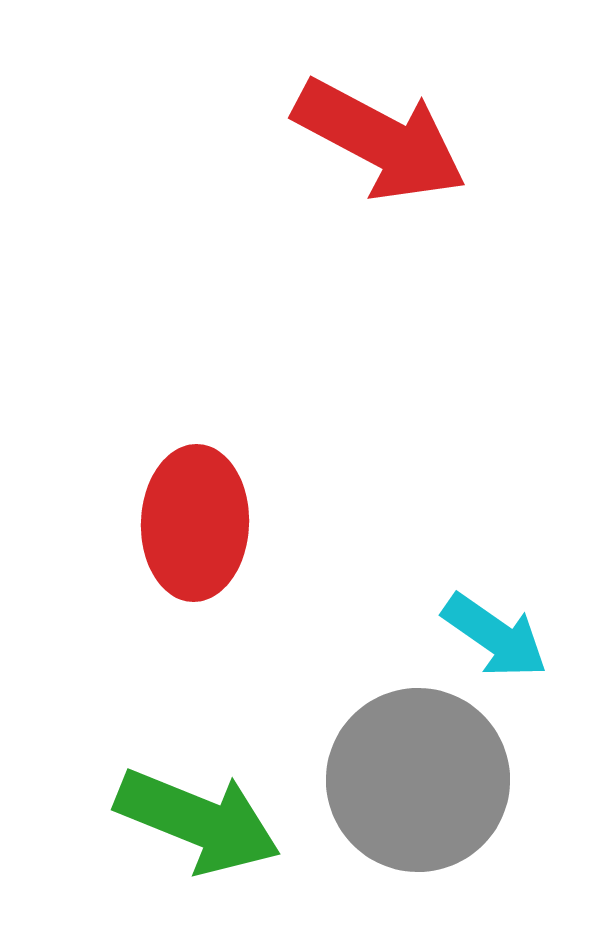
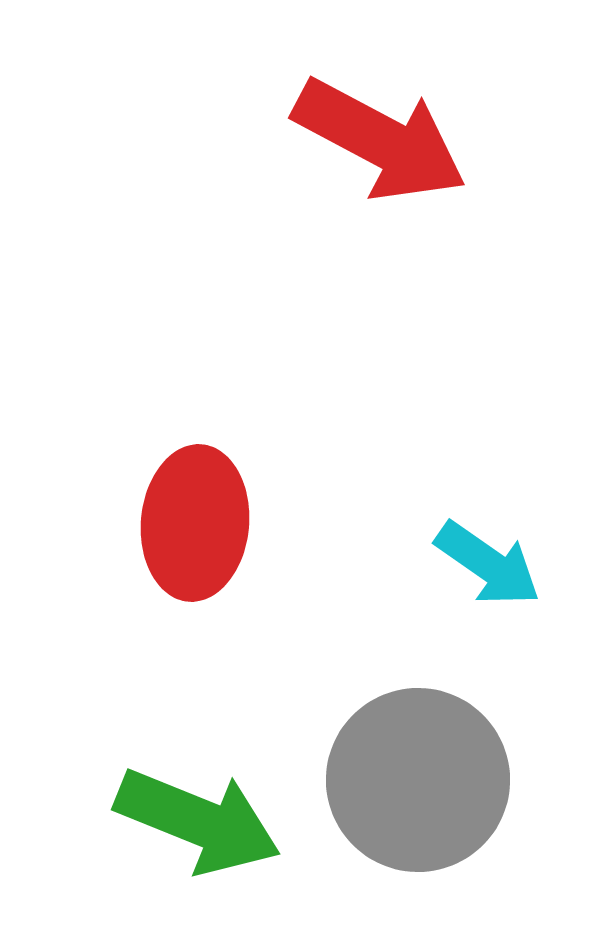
red ellipse: rotated 3 degrees clockwise
cyan arrow: moved 7 px left, 72 px up
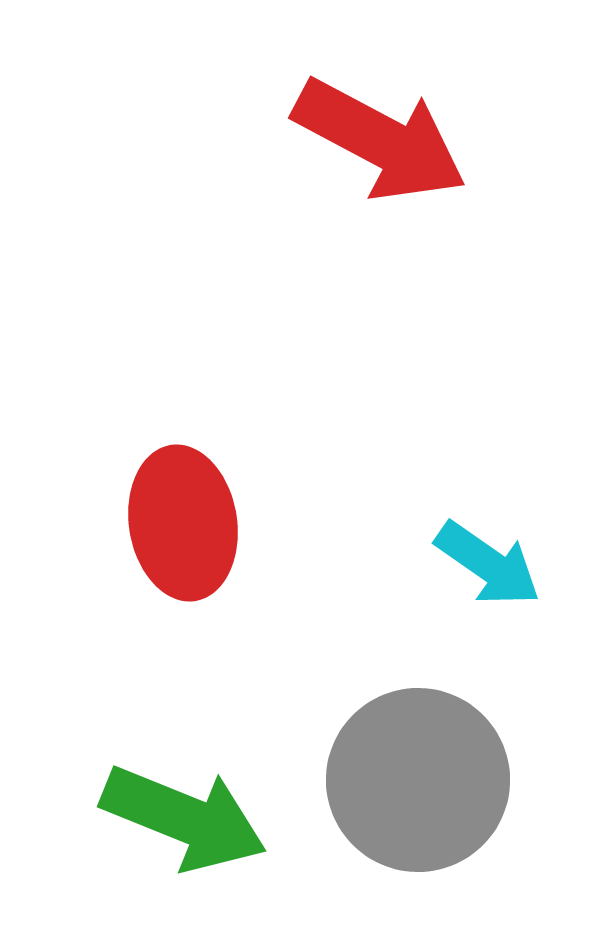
red ellipse: moved 12 px left; rotated 14 degrees counterclockwise
green arrow: moved 14 px left, 3 px up
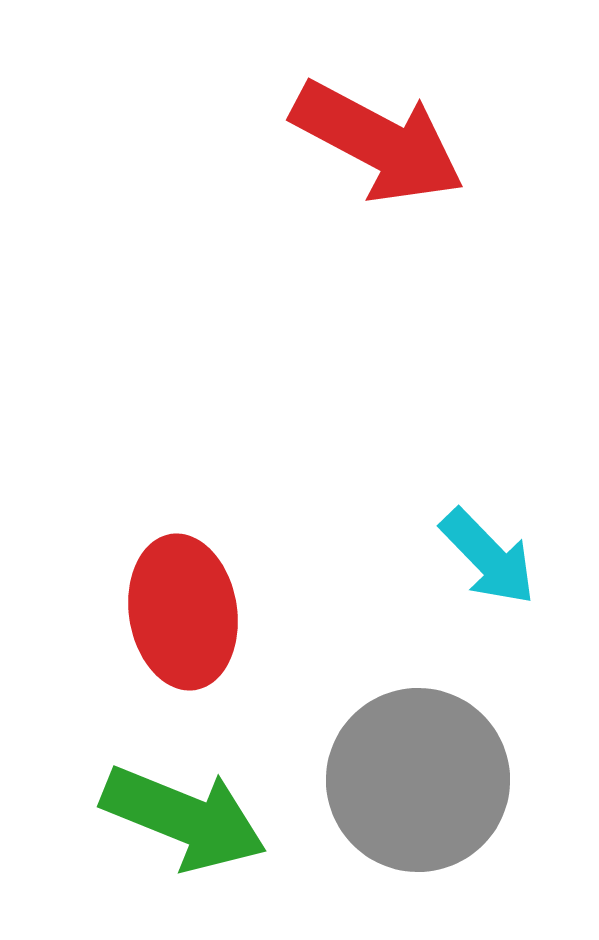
red arrow: moved 2 px left, 2 px down
red ellipse: moved 89 px down
cyan arrow: moved 7 px up; rotated 11 degrees clockwise
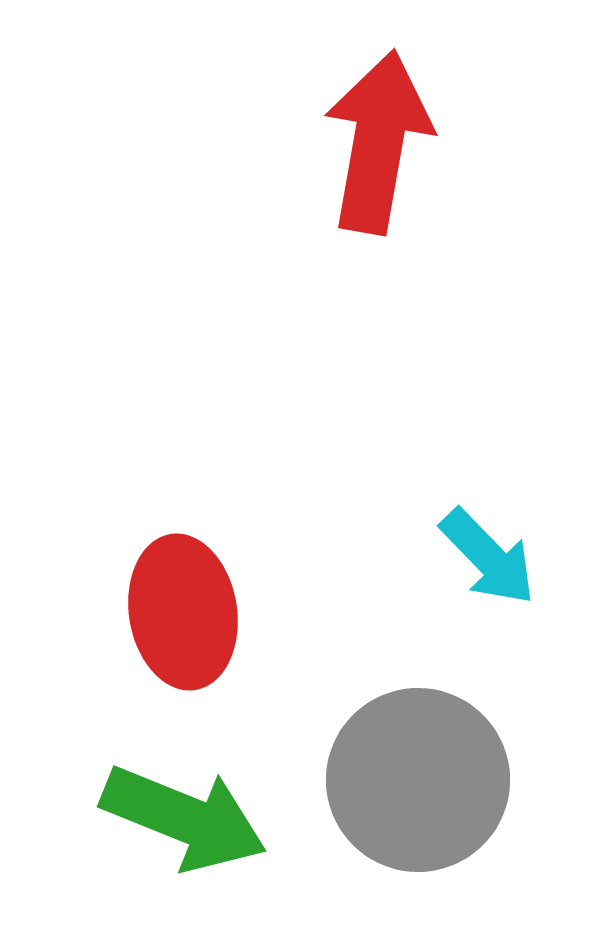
red arrow: rotated 108 degrees counterclockwise
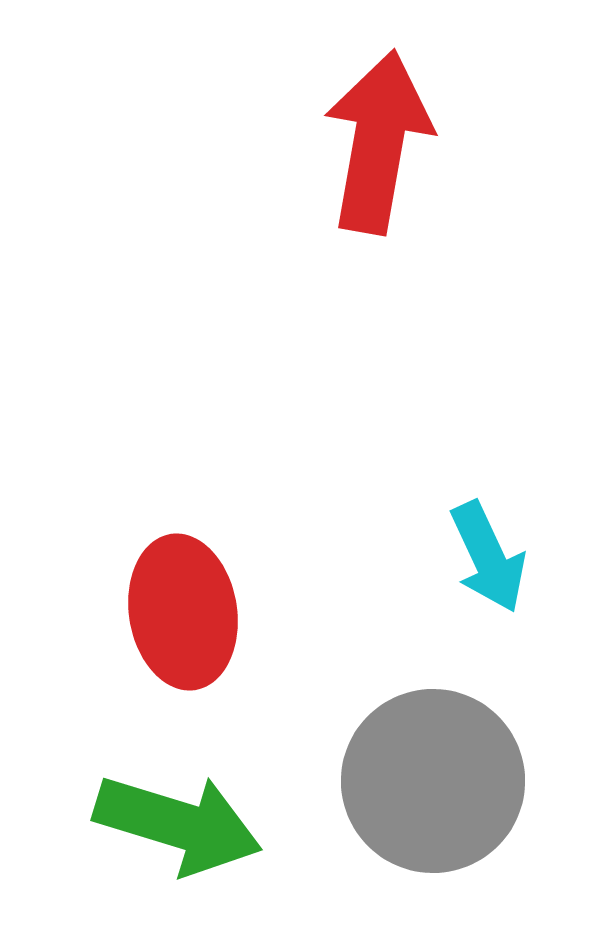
cyan arrow: rotated 19 degrees clockwise
gray circle: moved 15 px right, 1 px down
green arrow: moved 6 px left, 6 px down; rotated 5 degrees counterclockwise
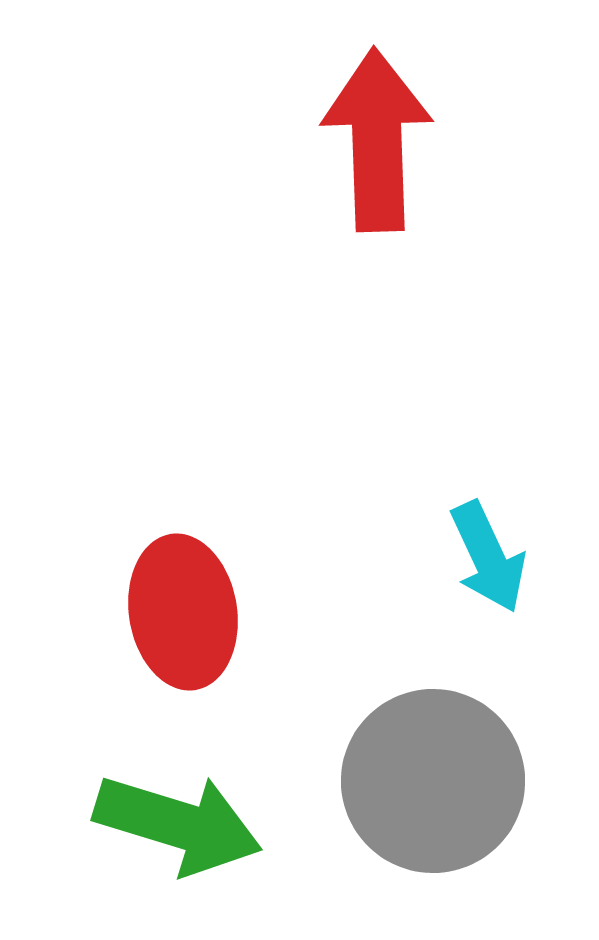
red arrow: moved 1 px left, 2 px up; rotated 12 degrees counterclockwise
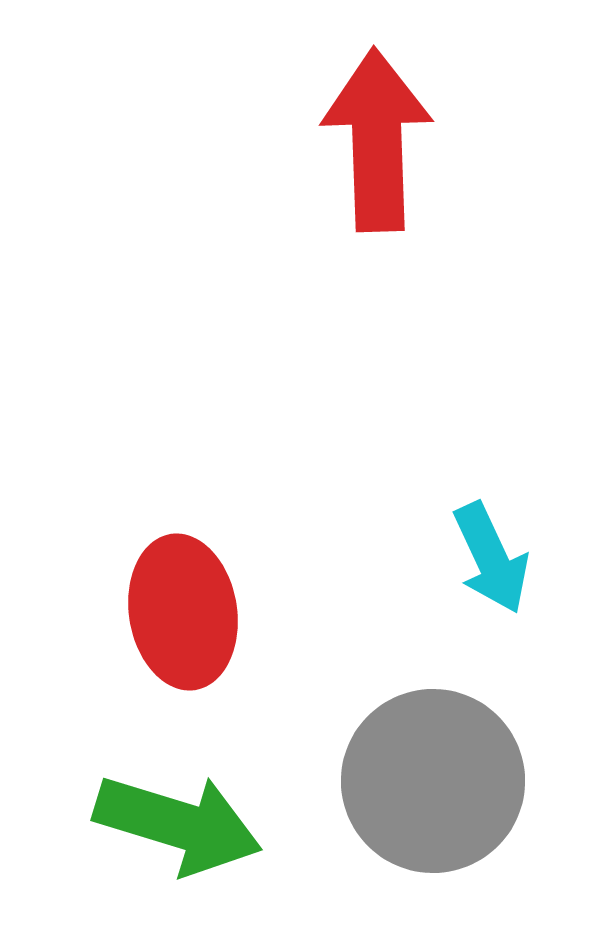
cyan arrow: moved 3 px right, 1 px down
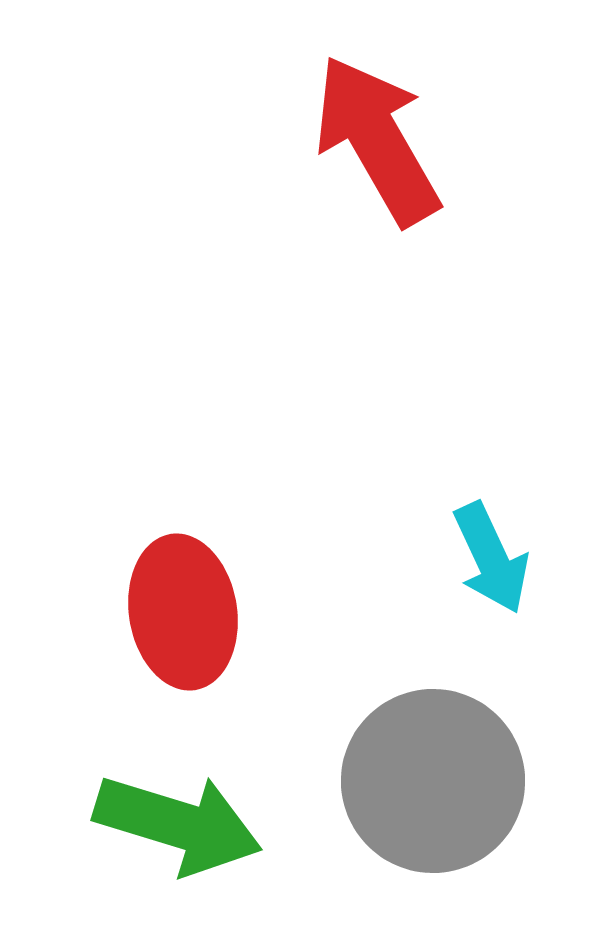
red arrow: rotated 28 degrees counterclockwise
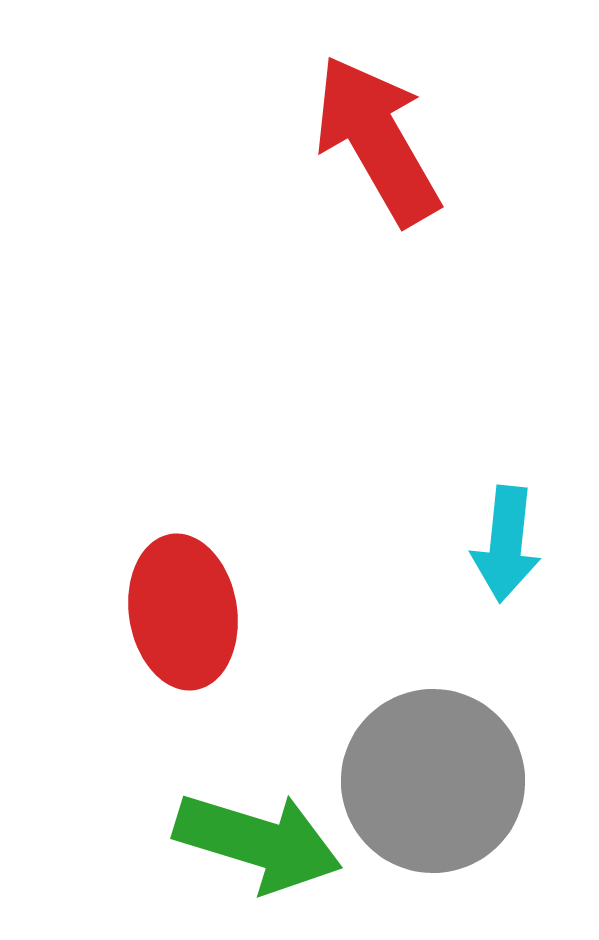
cyan arrow: moved 15 px right, 14 px up; rotated 31 degrees clockwise
green arrow: moved 80 px right, 18 px down
